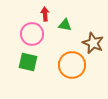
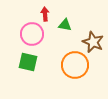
brown star: moved 1 px up
orange circle: moved 3 px right
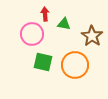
green triangle: moved 1 px left, 1 px up
brown star: moved 1 px left, 6 px up; rotated 10 degrees clockwise
green square: moved 15 px right
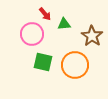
red arrow: rotated 144 degrees clockwise
green triangle: rotated 16 degrees counterclockwise
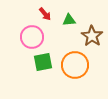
green triangle: moved 5 px right, 4 px up
pink circle: moved 3 px down
green square: rotated 24 degrees counterclockwise
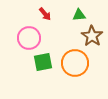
green triangle: moved 10 px right, 5 px up
pink circle: moved 3 px left, 1 px down
orange circle: moved 2 px up
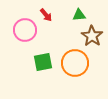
red arrow: moved 1 px right, 1 px down
pink circle: moved 4 px left, 8 px up
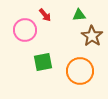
red arrow: moved 1 px left
orange circle: moved 5 px right, 8 px down
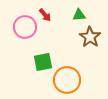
pink circle: moved 3 px up
brown star: moved 2 px left, 1 px down
orange circle: moved 13 px left, 9 px down
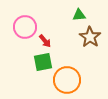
red arrow: moved 26 px down
